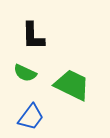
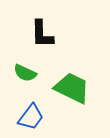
black L-shape: moved 9 px right, 2 px up
green trapezoid: moved 3 px down
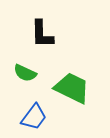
blue trapezoid: moved 3 px right
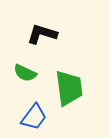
black L-shape: rotated 108 degrees clockwise
green trapezoid: moved 3 px left; rotated 57 degrees clockwise
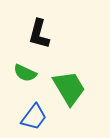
black L-shape: moved 3 px left; rotated 92 degrees counterclockwise
green trapezoid: rotated 24 degrees counterclockwise
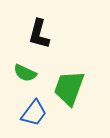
green trapezoid: rotated 129 degrees counterclockwise
blue trapezoid: moved 4 px up
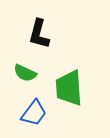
green trapezoid: rotated 24 degrees counterclockwise
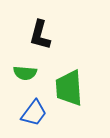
black L-shape: moved 1 px right, 1 px down
green semicircle: rotated 20 degrees counterclockwise
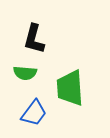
black L-shape: moved 6 px left, 4 px down
green trapezoid: moved 1 px right
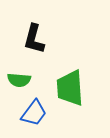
green semicircle: moved 6 px left, 7 px down
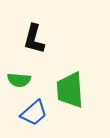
green trapezoid: moved 2 px down
blue trapezoid: rotated 12 degrees clockwise
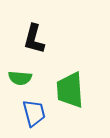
green semicircle: moved 1 px right, 2 px up
blue trapezoid: rotated 64 degrees counterclockwise
